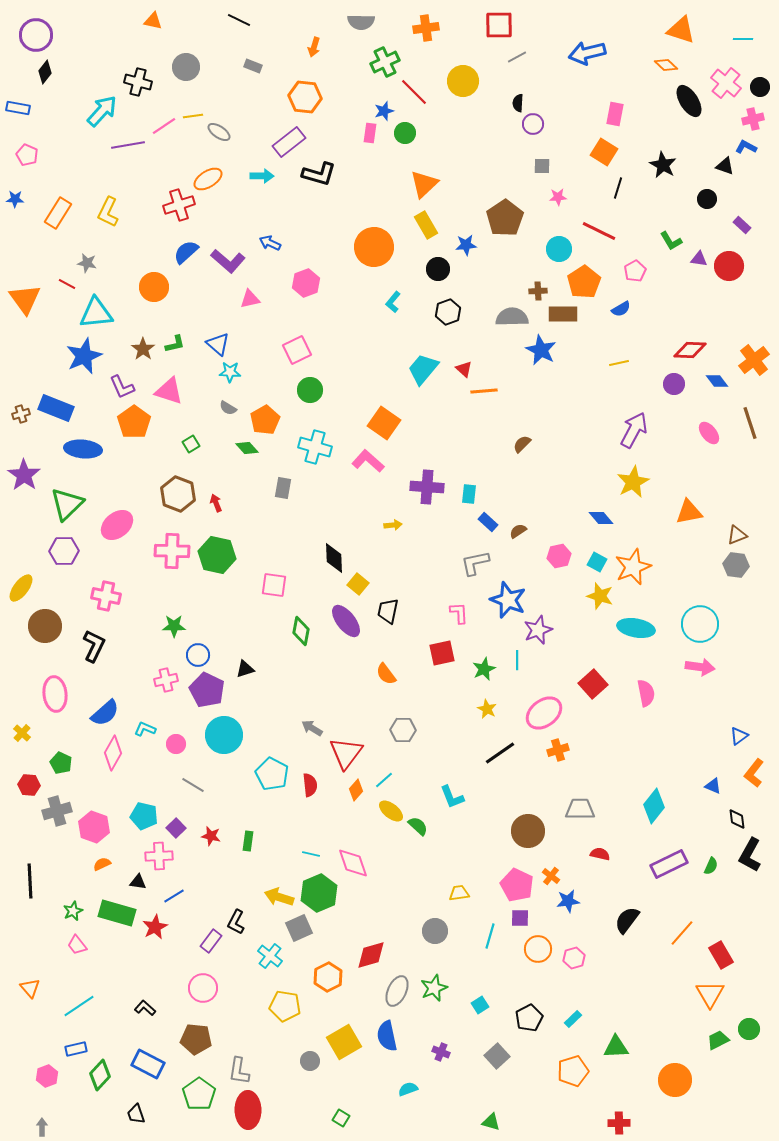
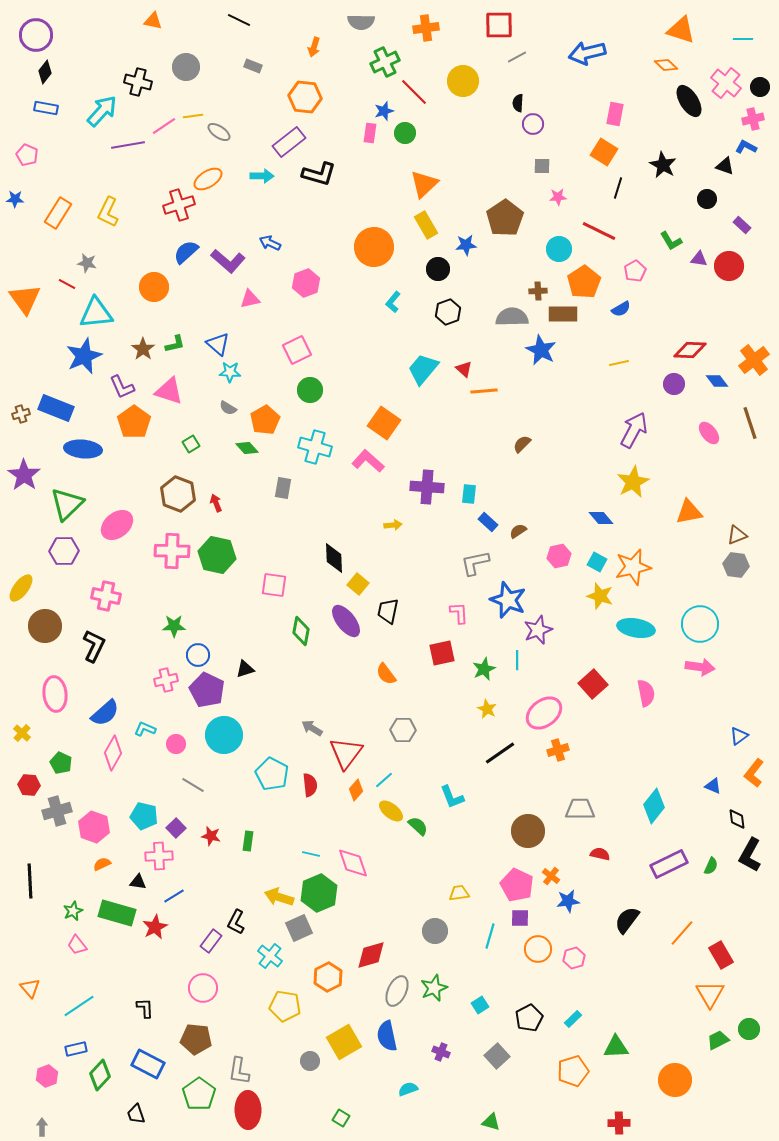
blue rectangle at (18, 108): moved 28 px right
orange star at (633, 567): rotated 9 degrees clockwise
black L-shape at (145, 1008): rotated 45 degrees clockwise
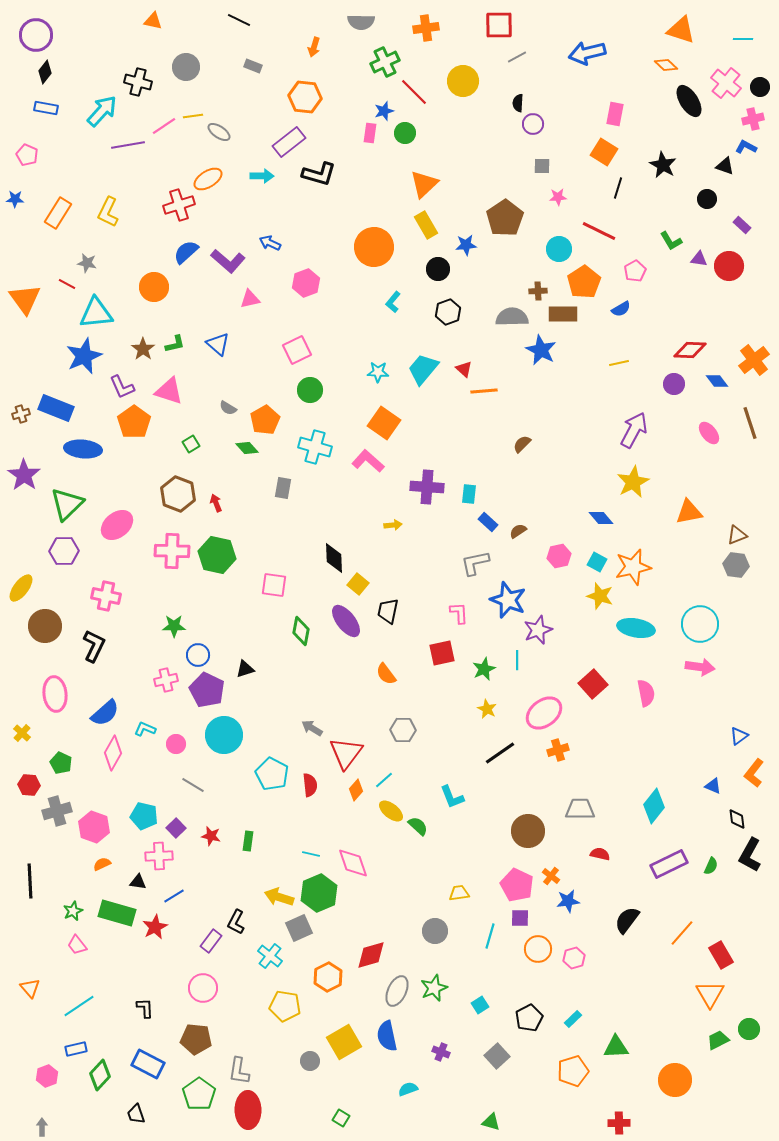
cyan star at (230, 372): moved 148 px right
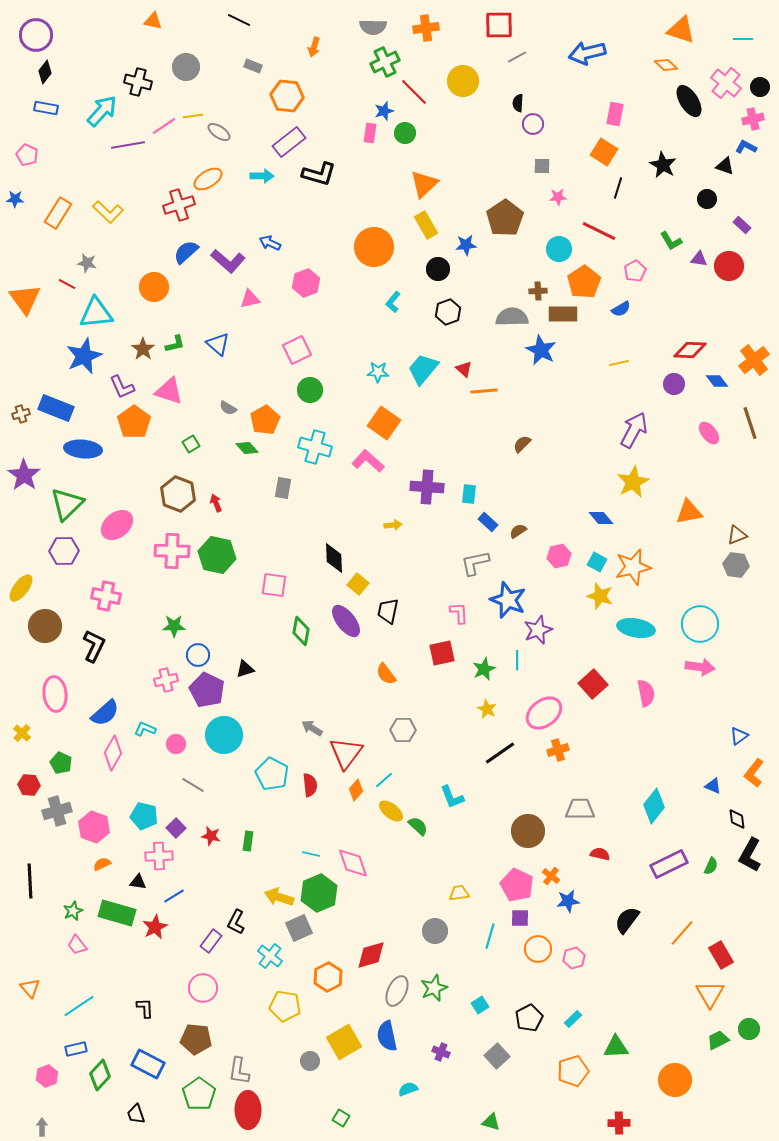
gray semicircle at (361, 22): moved 12 px right, 5 px down
orange hexagon at (305, 97): moved 18 px left, 1 px up
yellow L-shape at (108, 212): rotated 72 degrees counterclockwise
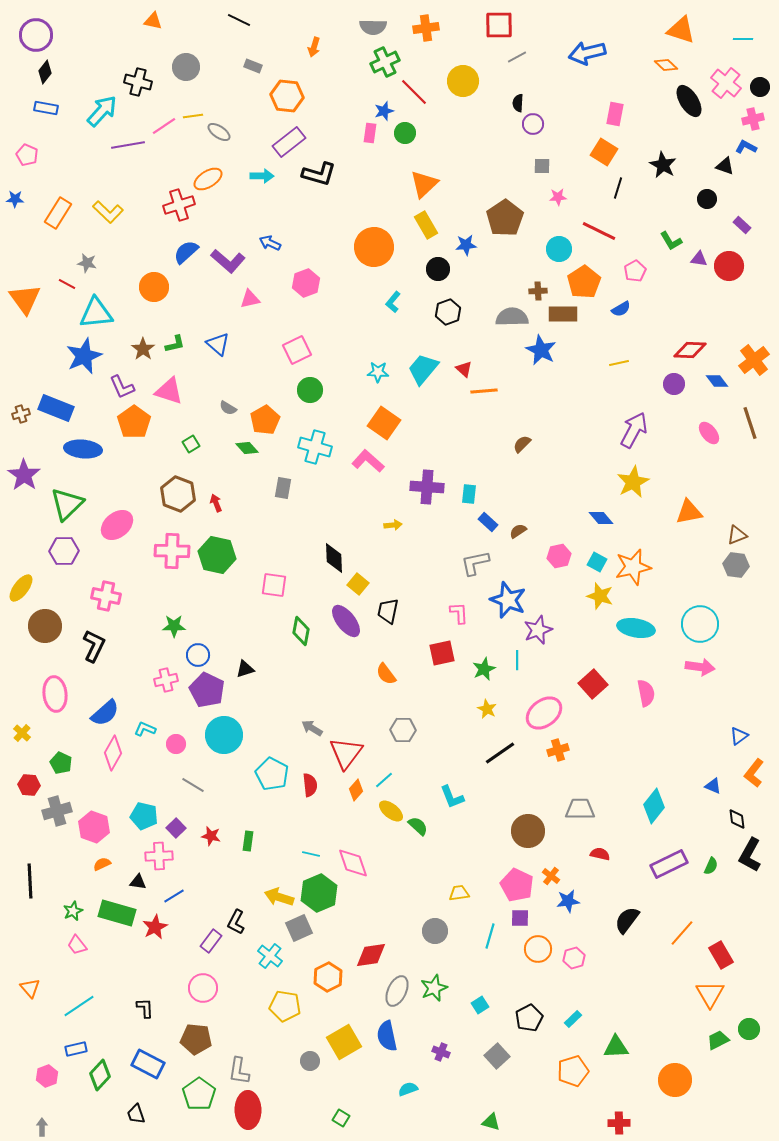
red diamond at (371, 955): rotated 8 degrees clockwise
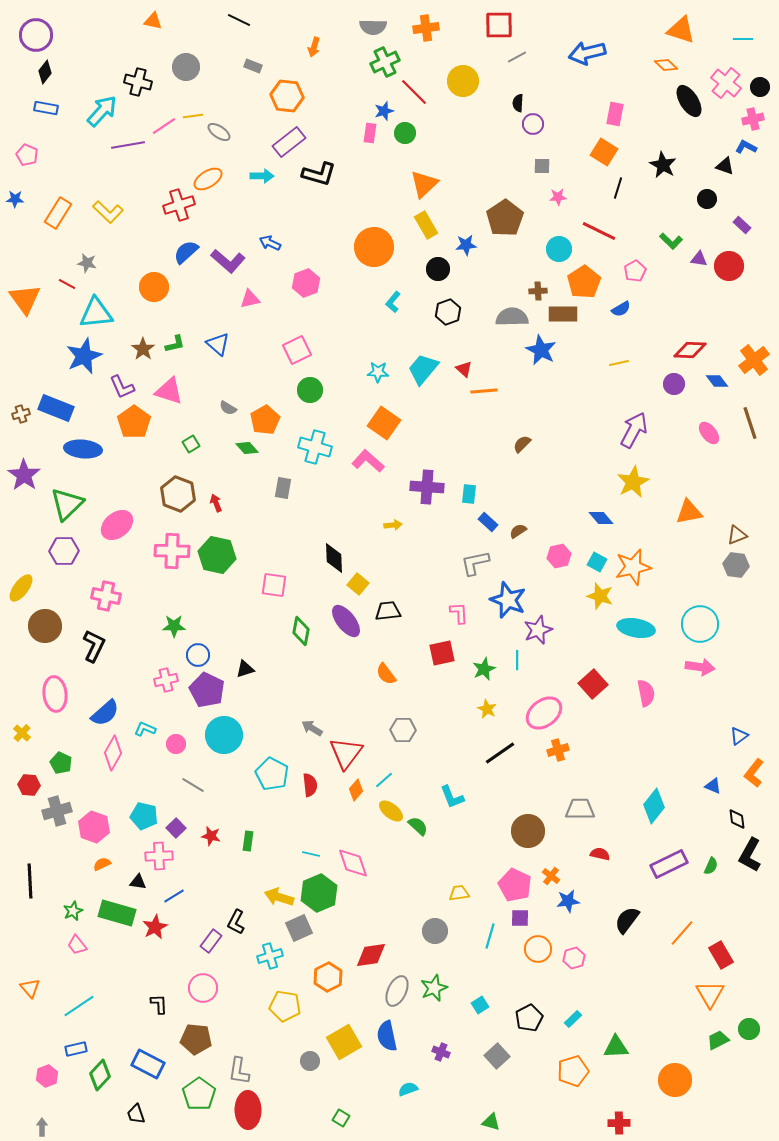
green L-shape at (671, 241): rotated 15 degrees counterclockwise
black trapezoid at (388, 611): rotated 72 degrees clockwise
pink pentagon at (517, 885): moved 2 px left
cyan cross at (270, 956): rotated 35 degrees clockwise
black L-shape at (145, 1008): moved 14 px right, 4 px up
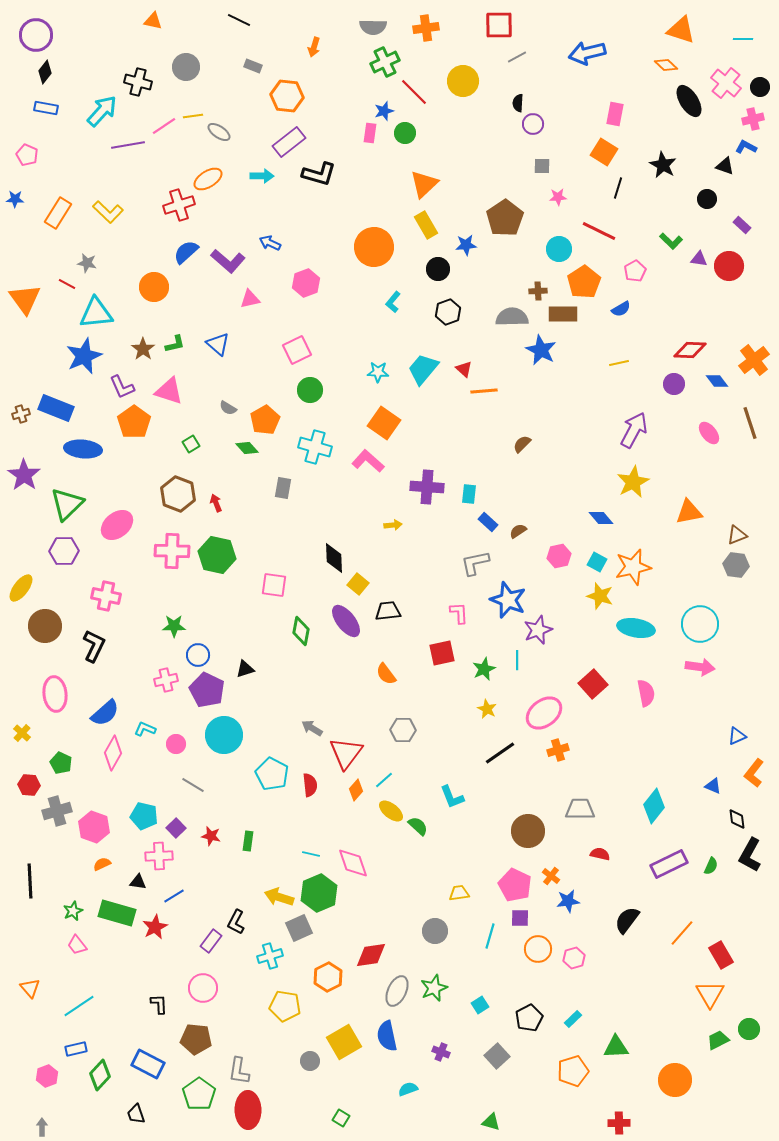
blue triangle at (739, 736): moved 2 px left; rotated 12 degrees clockwise
